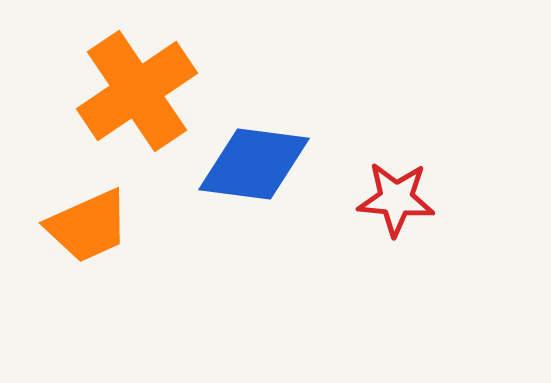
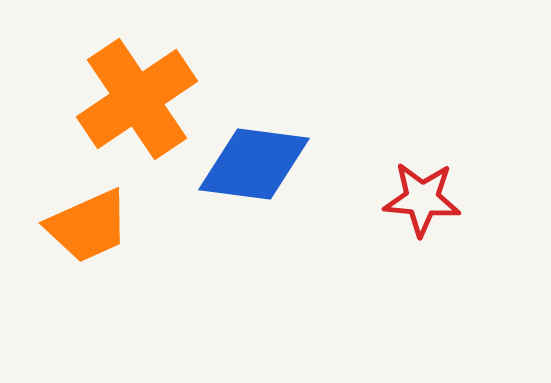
orange cross: moved 8 px down
red star: moved 26 px right
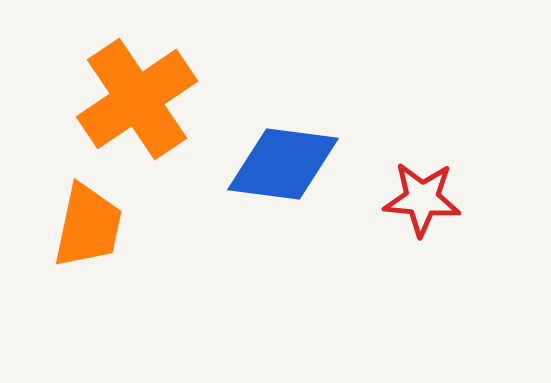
blue diamond: moved 29 px right
orange trapezoid: rotated 54 degrees counterclockwise
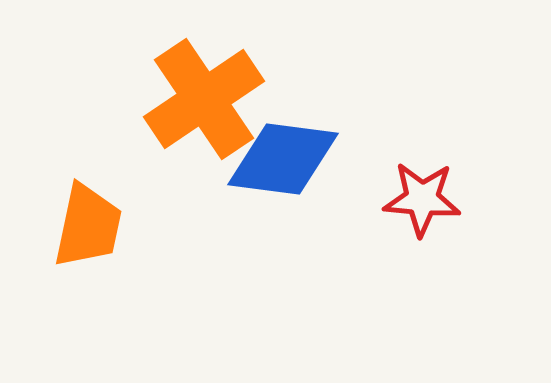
orange cross: moved 67 px right
blue diamond: moved 5 px up
